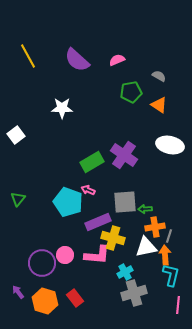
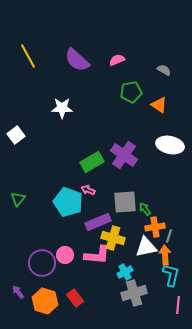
gray semicircle: moved 5 px right, 6 px up
green arrow: rotated 56 degrees clockwise
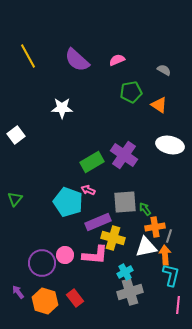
green triangle: moved 3 px left
pink L-shape: moved 2 px left
gray cross: moved 4 px left, 1 px up
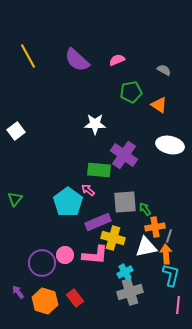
white star: moved 33 px right, 16 px down
white square: moved 4 px up
green rectangle: moved 7 px right, 8 px down; rotated 35 degrees clockwise
pink arrow: rotated 16 degrees clockwise
cyan pentagon: rotated 16 degrees clockwise
orange arrow: moved 1 px right, 1 px up
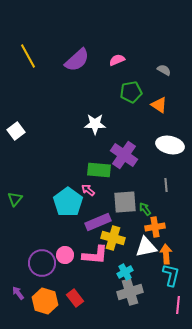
purple semicircle: rotated 84 degrees counterclockwise
gray line: moved 3 px left, 51 px up; rotated 24 degrees counterclockwise
purple arrow: moved 1 px down
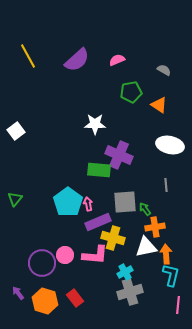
purple cross: moved 5 px left; rotated 12 degrees counterclockwise
pink arrow: moved 14 px down; rotated 40 degrees clockwise
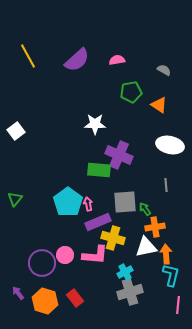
pink semicircle: rotated 14 degrees clockwise
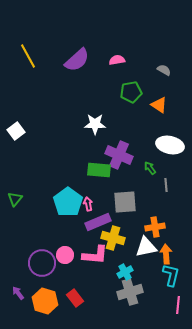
green arrow: moved 5 px right, 41 px up
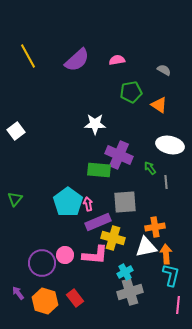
gray line: moved 3 px up
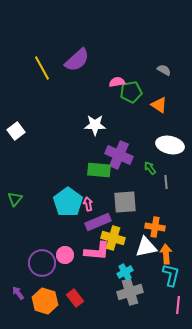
yellow line: moved 14 px right, 12 px down
pink semicircle: moved 22 px down
white star: moved 1 px down
orange cross: rotated 18 degrees clockwise
pink L-shape: moved 2 px right, 4 px up
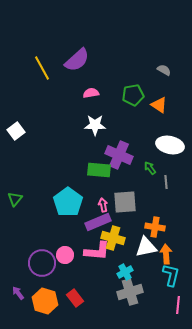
pink semicircle: moved 26 px left, 11 px down
green pentagon: moved 2 px right, 3 px down
pink arrow: moved 15 px right, 1 px down
